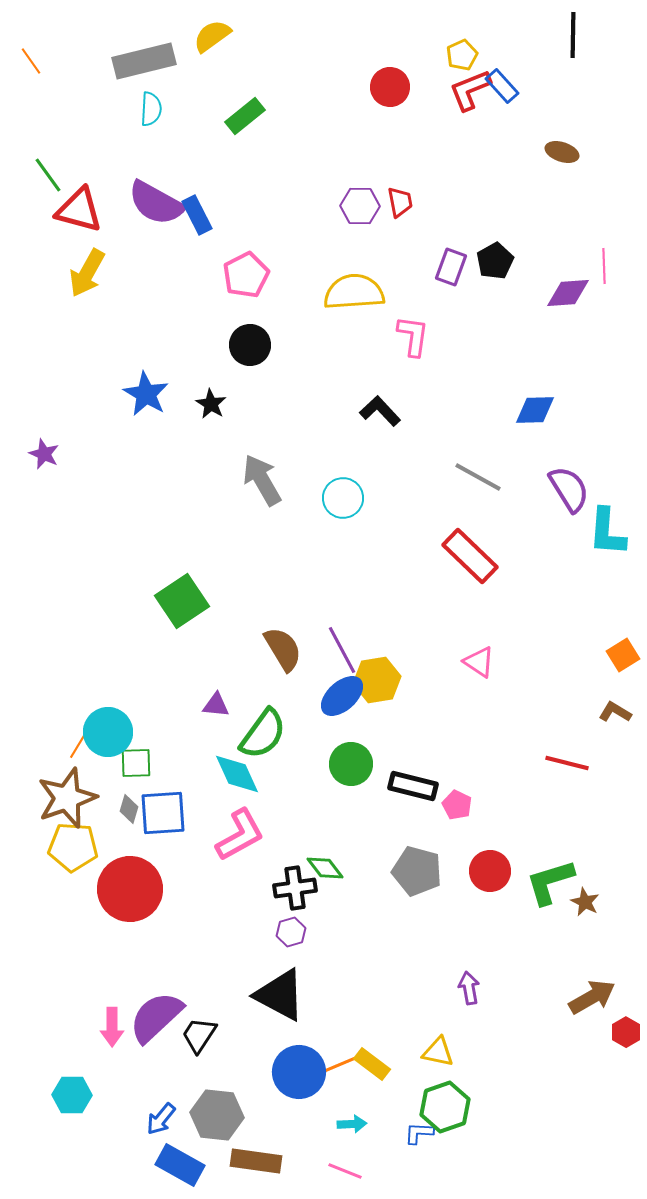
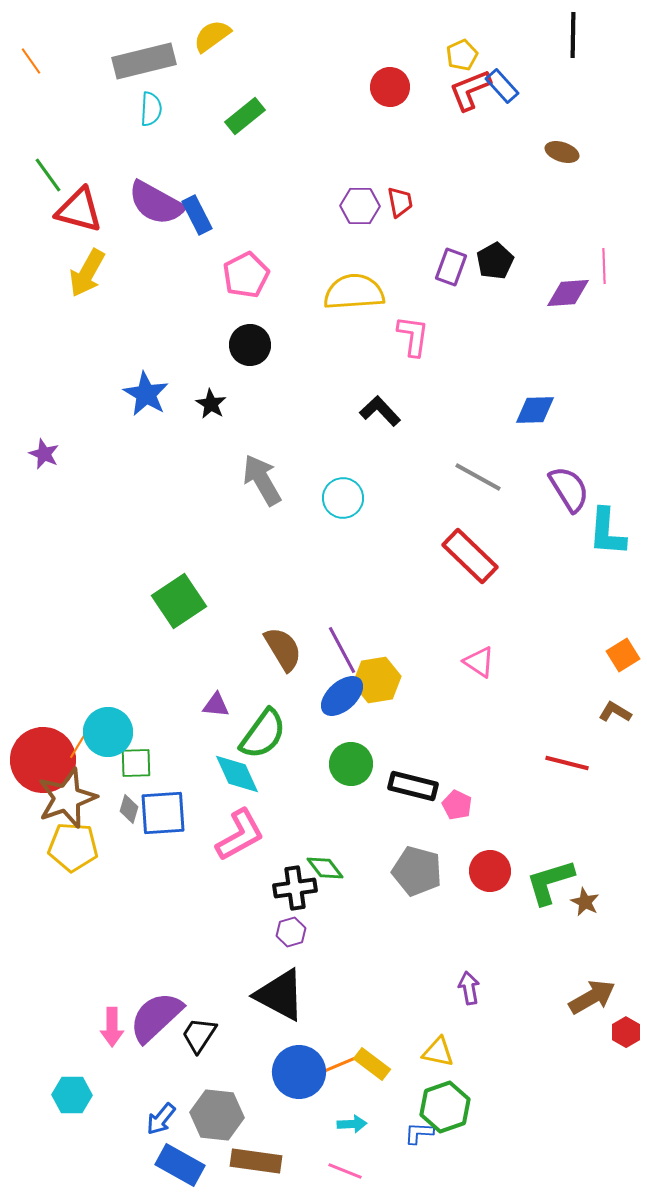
green square at (182, 601): moved 3 px left
red circle at (130, 889): moved 87 px left, 129 px up
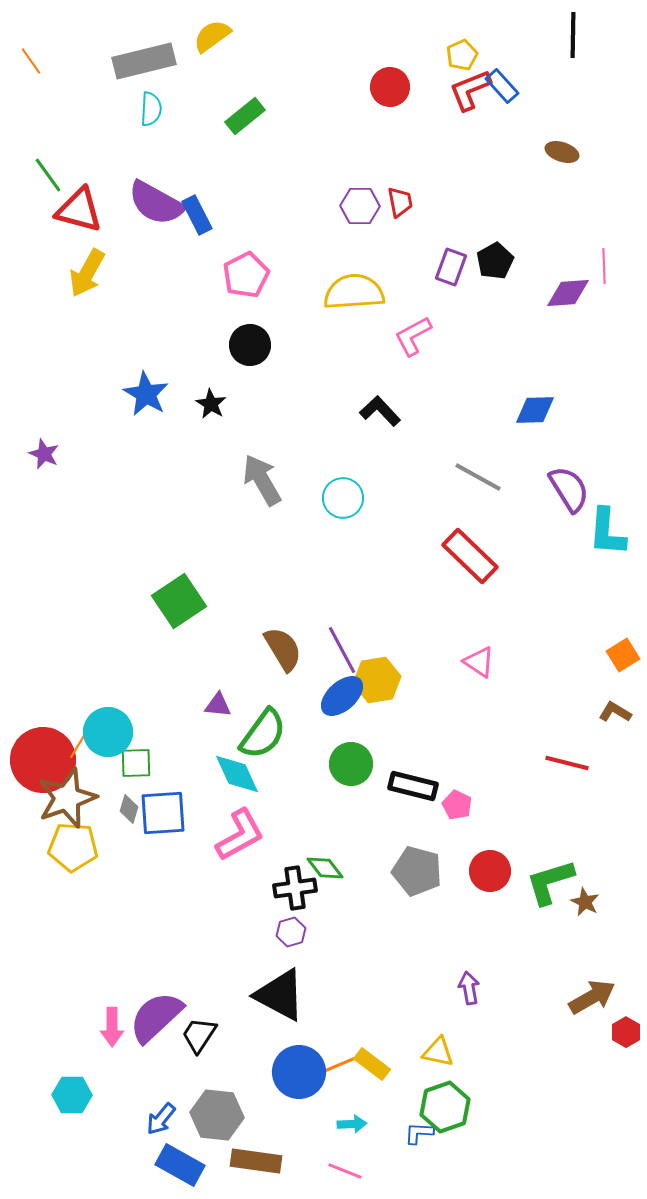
pink L-shape at (413, 336): rotated 126 degrees counterclockwise
purple triangle at (216, 705): moved 2 px right
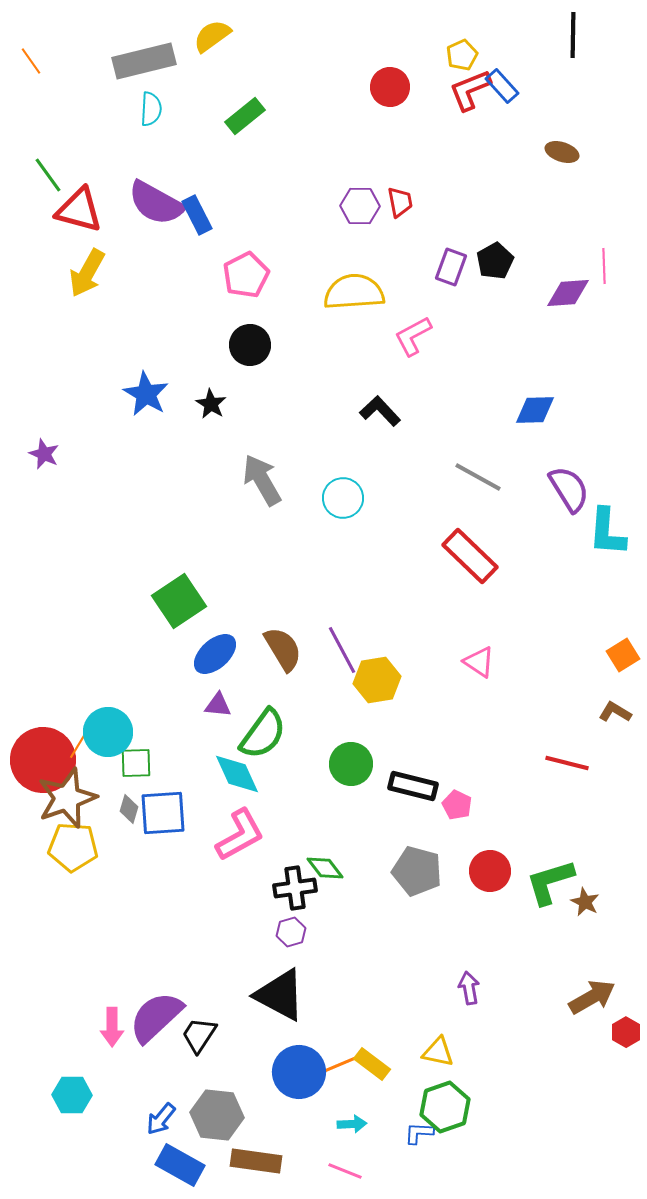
blue ellipse at (342, 696): moved 127 px left, 42 px up
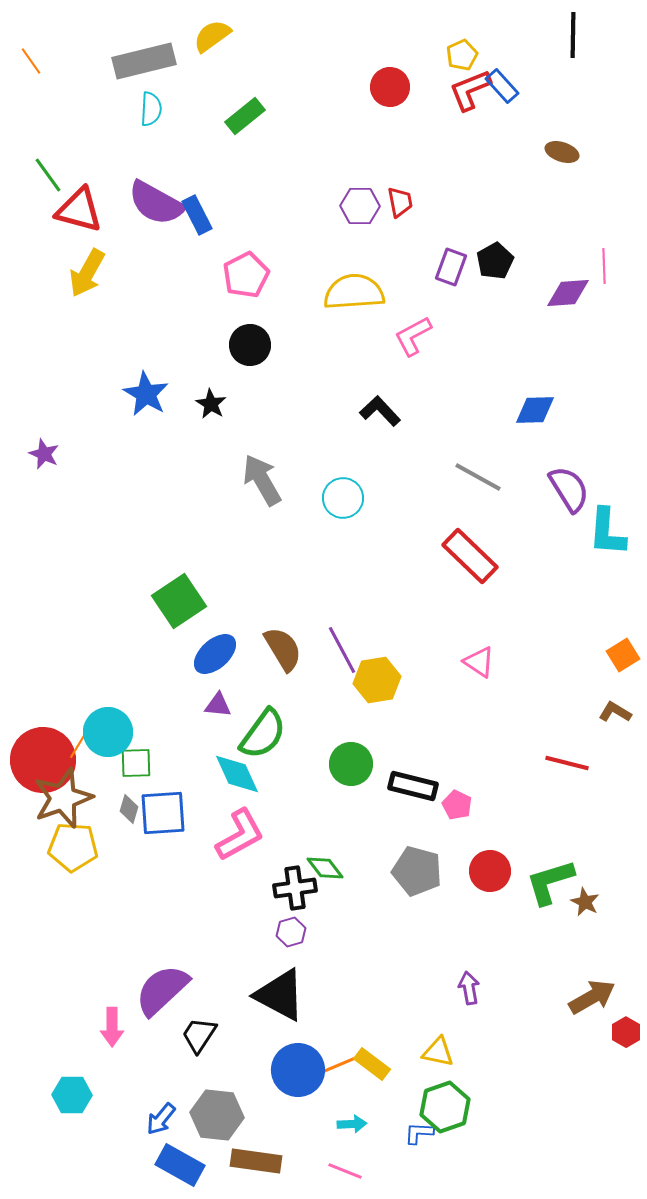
brown star at (67, 798): moved 4 px left
purple semicircle at (156, 1017): moved 6 px right, 27 px up
blue circle at (299, 1072): moved 1 px left, 2 px up
